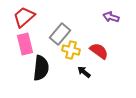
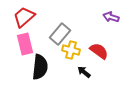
black semicircle: moved 1 px left, 1 px up
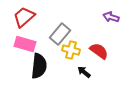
pink rectangle: rotated 60 degrees counterclockwise
black semicircle: moved 1 px left, 1 px up
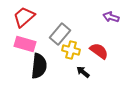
black arrow: moved 1 px left
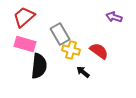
purple arrow: moved 3 px right
gray rectangle: rotated 70 degrees counterclockwise
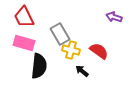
red trapezoid: rotated 75 degrees counterclockwise
pink rectangle: moved 1 px left, 1 px up
black arrow: moved 1 px left, 1 px up
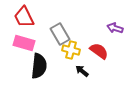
purple arrow: moved 1 px right, 11 px down
